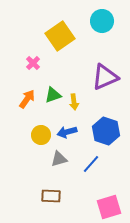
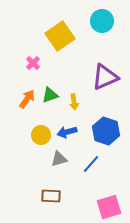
green triangle: moved 3 px left
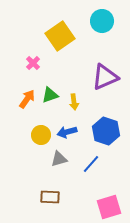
brown rectangle: moved 1 px left, 1 px down
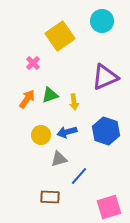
blue line: moved 12 px left, 12 px down
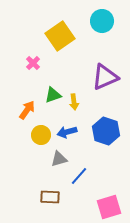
green triangle: moved 3 px right
orange arrow: moved 11 px down
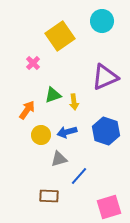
brown rectangle: moved 1 px left, 1 px up
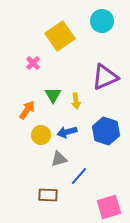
green triangle: rotated 42 degrees counterclockwise
yellow arrow: moved 2 px right, 1 px up
brown rectangle: moved 1 px left, 1 px up
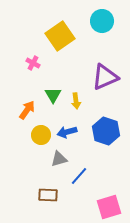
pink cross: rotated 16 degrees counterclockwise
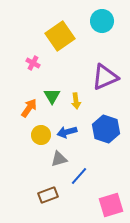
green triangle: moved 1 px left, 1 px down
orange arrow: moved 2 px right, 2 px up
blue hexagon: moved 2 px up
brown rectangle: rotated 24 degrees counterclockwise
pink square: moved 2 px right, 2 px up
